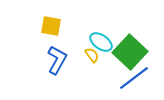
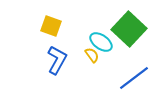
yellow square: rotated 10 degrees clockwise
green square: moved 1 px left, 23 px up
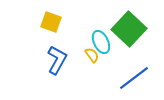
yellow square: moved 4 px up
cyan ellipse: rotated 30 degrees clockwise
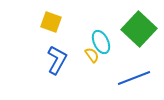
green square: moved 10 px right
blue line: rotated 16 degrees clockwise
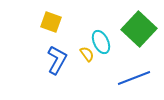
yellow semicircle: moved 5 px left, 1 px up
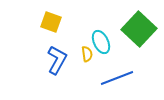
yellow semicircle: rotated 28 degrees clockwise
blue line: moved 17 px left
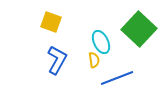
yellow semicircle: moved 7 px right, 6 px down
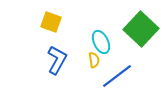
green square: moved 2 px right
blue line: moved 2 px up; rotated 16 degrees counterclockwise
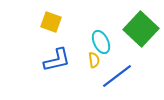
blue L-shape: rotated 48 degrees clockwise
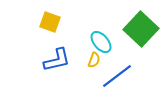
yellow square: moved 1 px left
cyan ellipse: rotated 15 degrees counterclockwise
yellow semicircle: rotated 28 degrees clockwise
